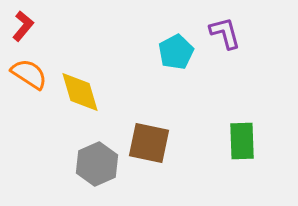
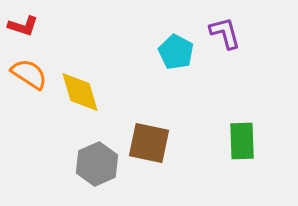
red L-shape: rotated 68 degrees clockwise
cyan pentagon: rotated 16 degrees counterclockwise
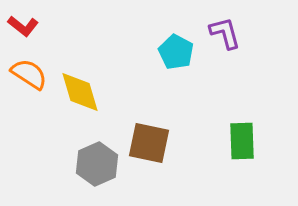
red L-shape: rotated 20 degrees clockwise
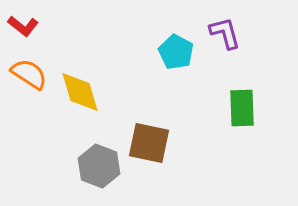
green rectangle: moved 33 px up
gray hexagon: moved 2 px right, 2 px down; rotated 15 degrees counterclockwise
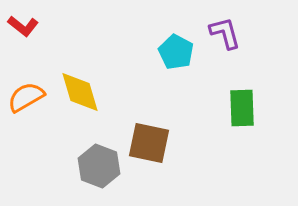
orange semicircle: moved 3 px left, 23 px down; rotated 63 degrees counterclockwise
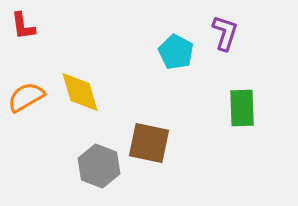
red L-shape: rotated 44 degrees clockwise
purple L-shape: rotated 33 degrees clockwise
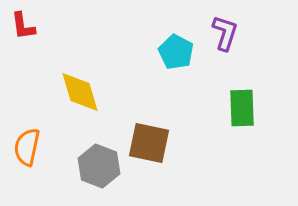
orange semicircle: moved 1 px right, 50 px down; rotated 48 degrees counterclockwise
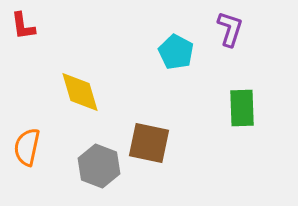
purple L-shape: moved 5 px right, 4 px up
